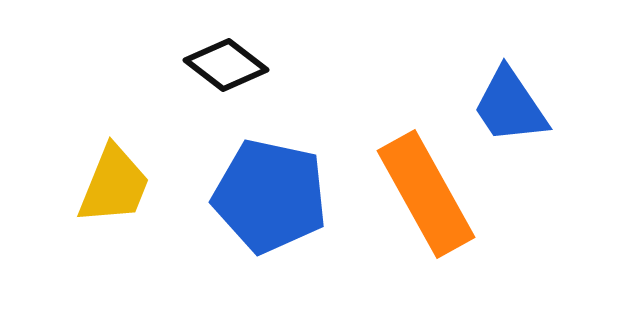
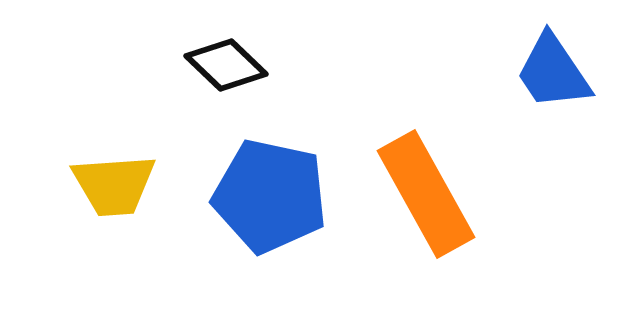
black diamond: rotated 6 degrees clockwise
blue trapezoid: moved 43 px right, 34 px up
yellow trapezoid: rotated 64 degrees clockwise
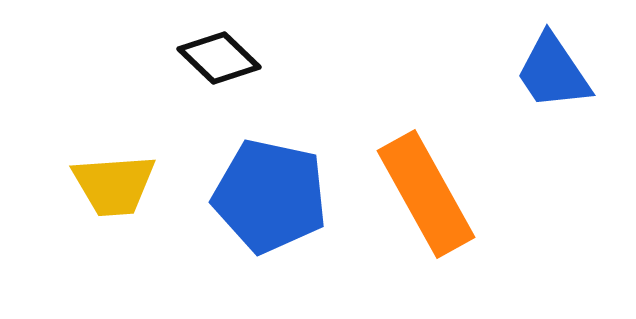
black diamond: moved 7 px left, 7 px up
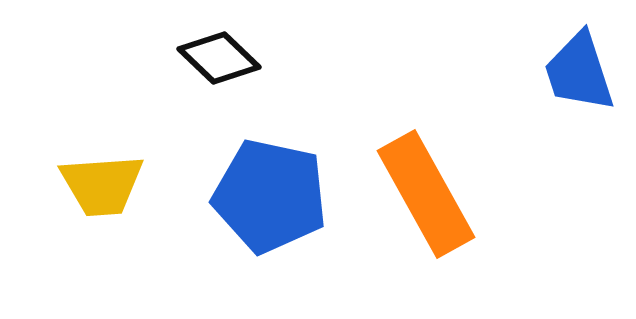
blue trapezoid: moved 26 px right; rotated 16 degrees clockwise
yellow trapezoid: moved 12 px left
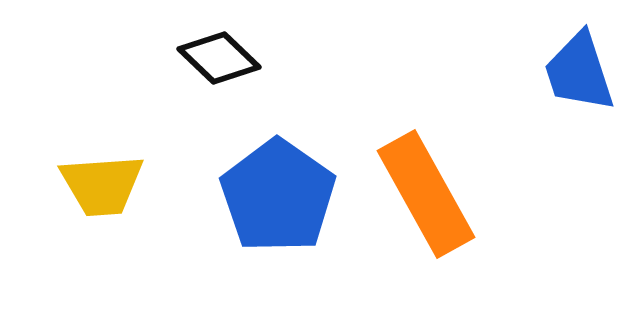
blue pentagon: moved 8 px right; rotated 23 degrees clockwise
